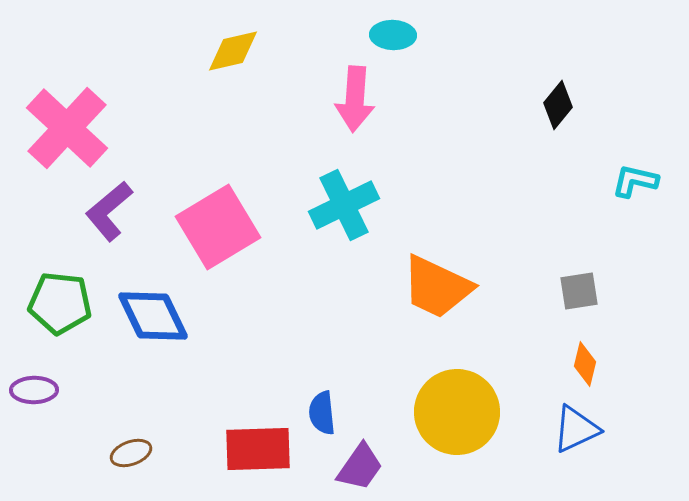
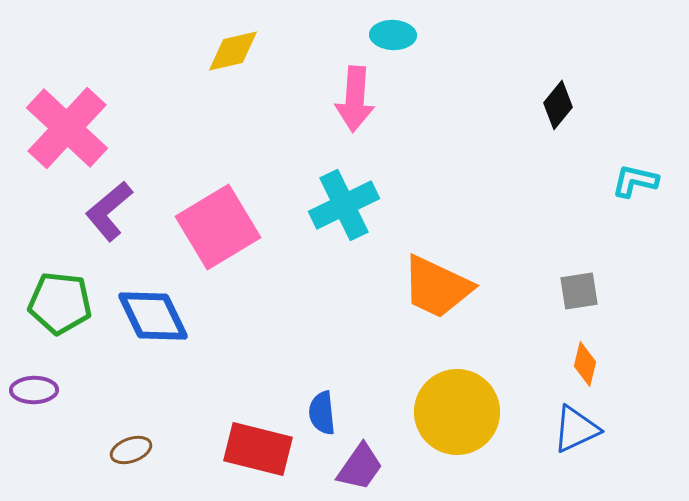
red rectangle: rotated 16 degrees clockwise
brown ellipse: moved 3 px up
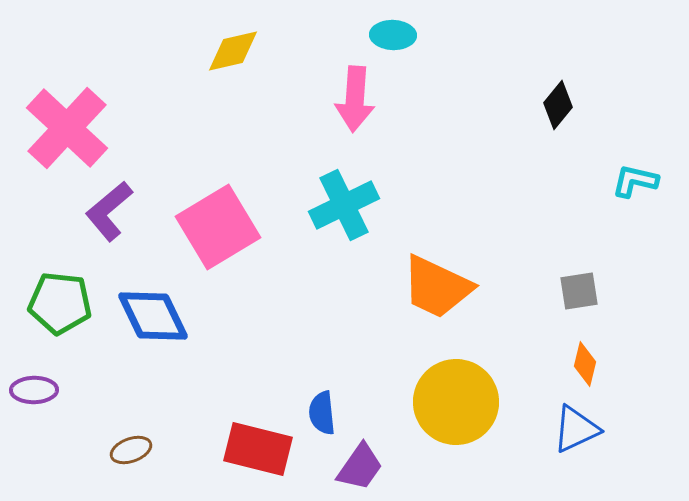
yellow circle: moved 1 px left, 10 px up
